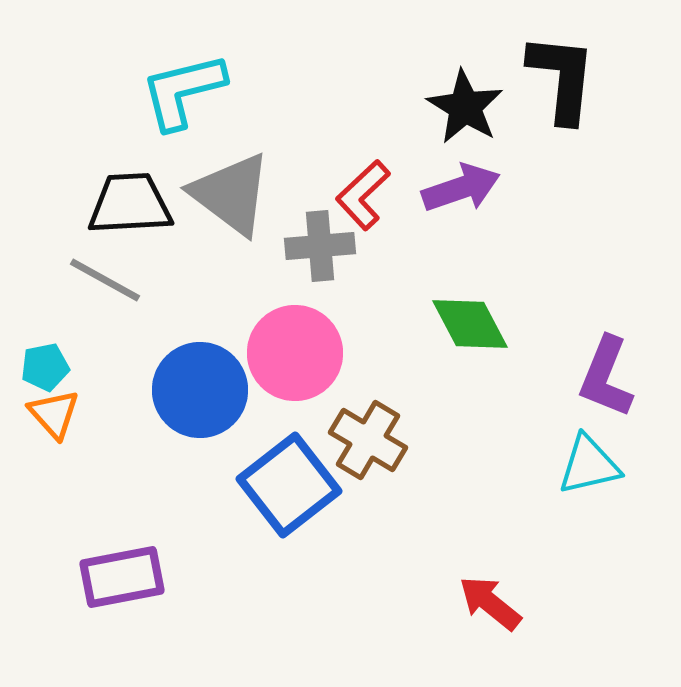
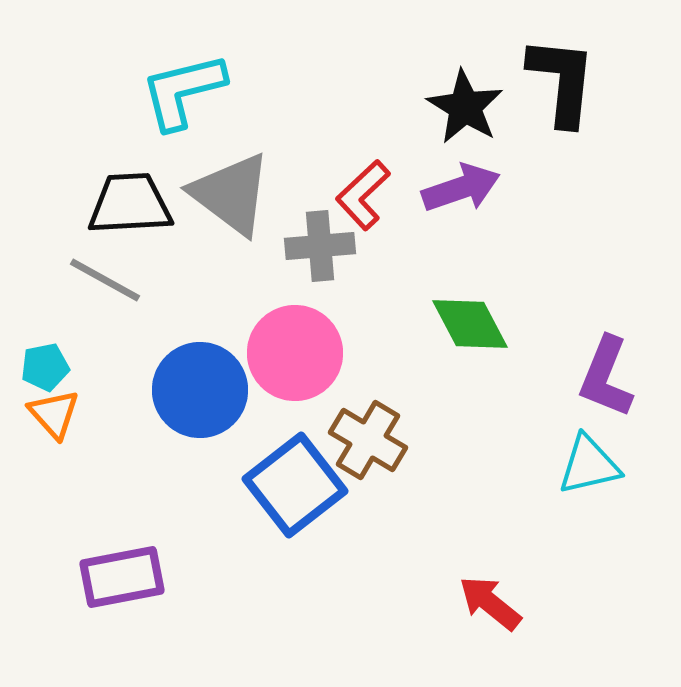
black L-shape: moved 3 px down
blue square: moved 6 px right
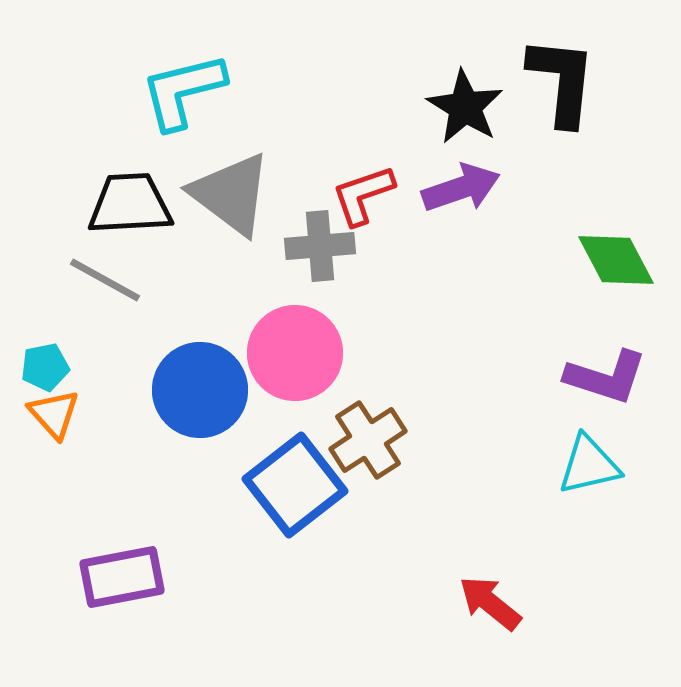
red L-shape: rotated 24 degrees clockwise
green diamond: moved 146 px right, 64 px up
purple L-shape: rotated 94 degrees counterclockwise
brown cross: rotated 26 degrees clockwise
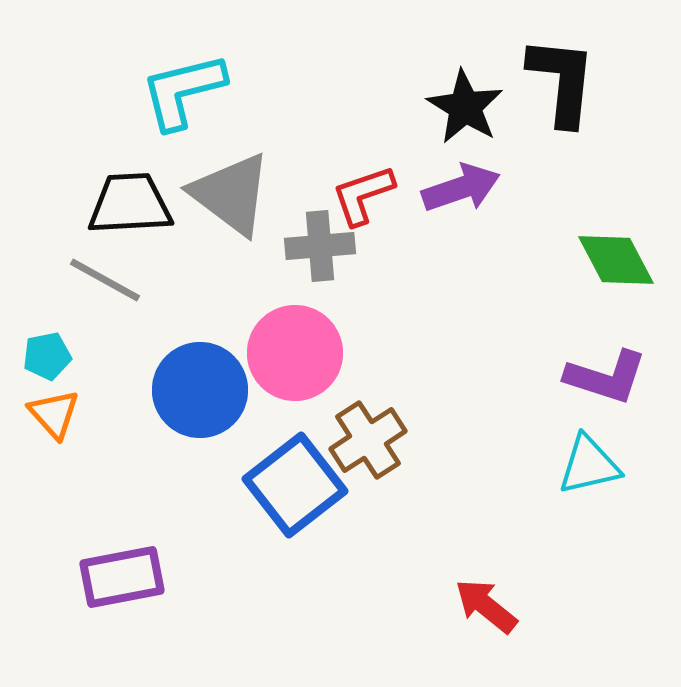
cyan pentagon: moved 2 px right, 11 px up
red arrow: moved 4 px left, 3 px down
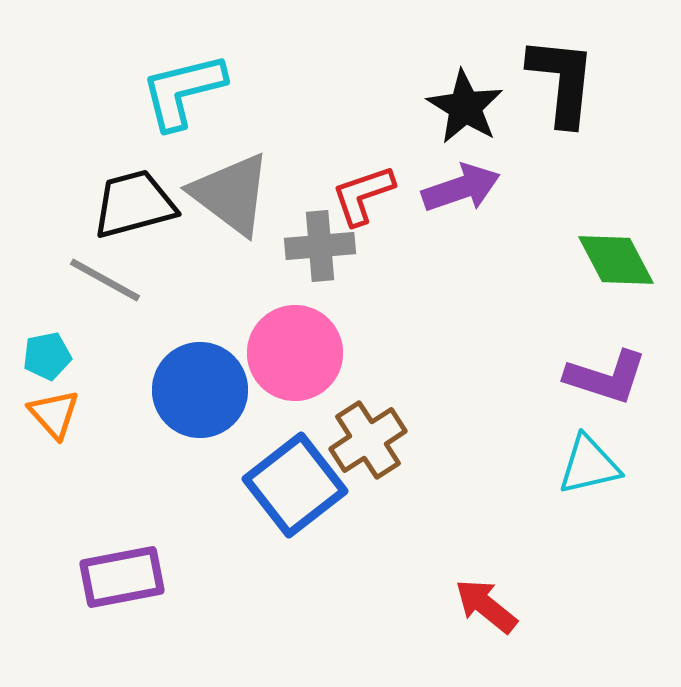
black trapezoid: moved 4 px right; rotated 12 degrees counterclockwise
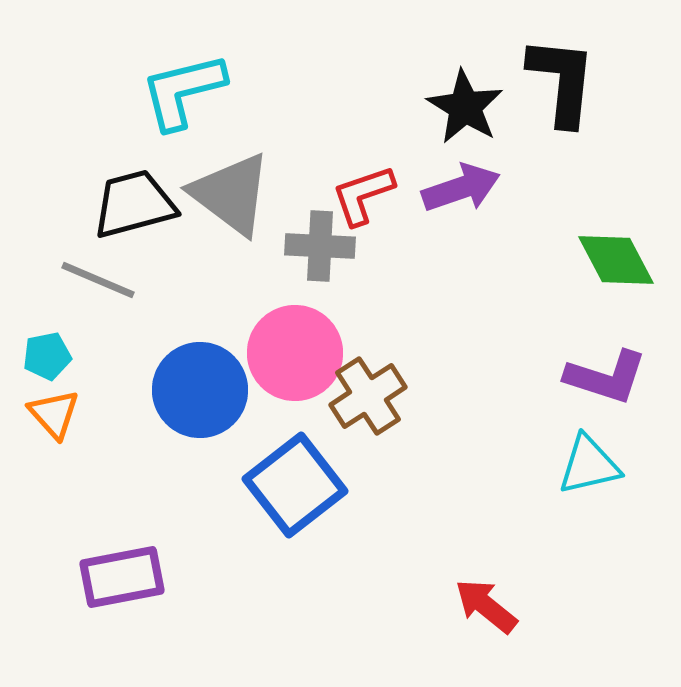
gray cross: rotated 8 degrees clockwise
gray line: moved 7 px left; rotated 6 degrees counterclockwise
brown cross: moved 44 px up
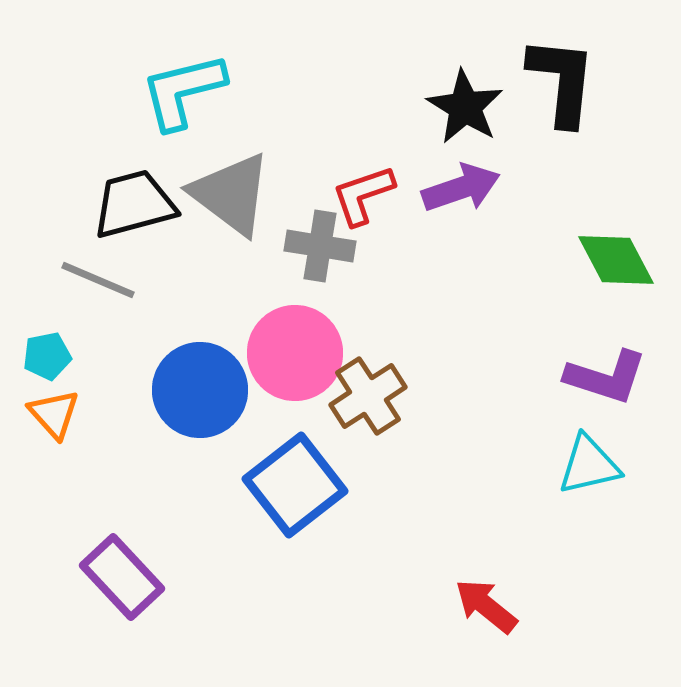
gray cross: rotated 6 degrees clockwise
purple rectangle: rotated 58 degrees clockwise
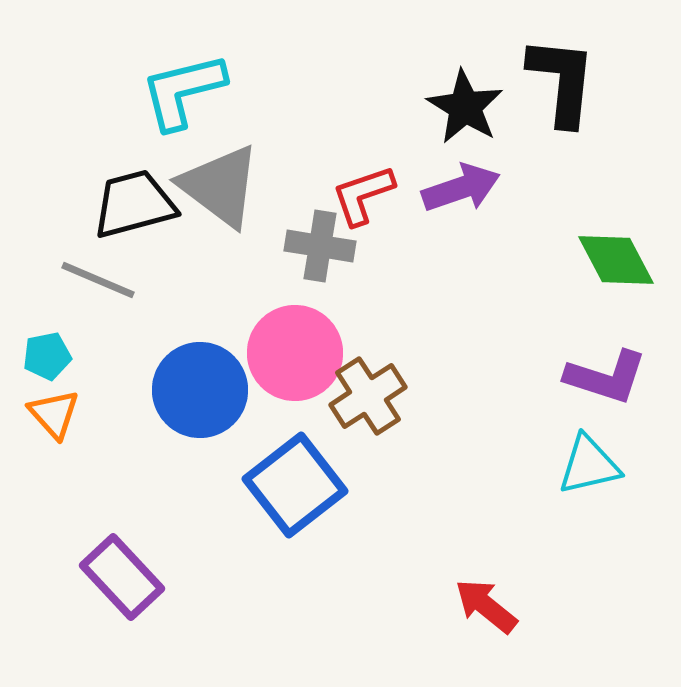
gray triangle: moved 11 px left, 8 px up
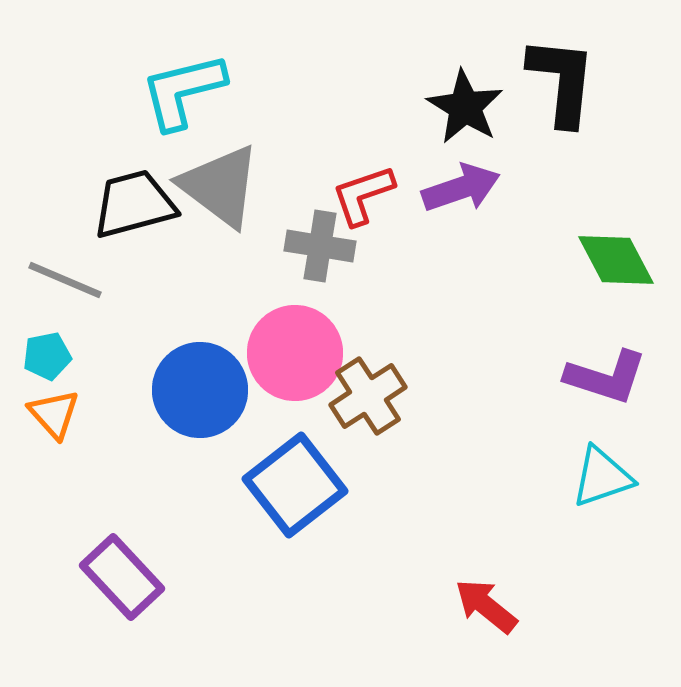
gray line: moved 33 px left
cyan triangle: moved 13 px right, 12 px down; rotated 6 degrees counterclockwise
